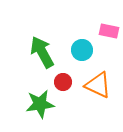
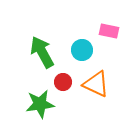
orange triangle: moved 2 px left, 1 px up
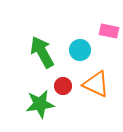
cyan circle: moved 2 px left
red circle: moved 4 px down
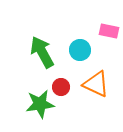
red circle: moved 2 px left, 1 px down
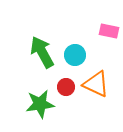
cyan circle: moved 5 px left, 5 px down
red circle: moved 5 px right
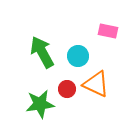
pink rectangle: moved 1 px left
cyan circle: moved 3 px right, 1 px down
red circle: moved 1 px right, 2 px down
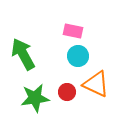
pink rectangle: moved 35 px left
green arrow: moved 19 px left, 2 px down
red circle: moved 3 px down
green star: moved 5 px left, 6 px up
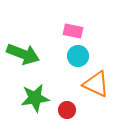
green arrow: rotated 140 degrees clockwise
red circle: moved 18 px down
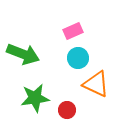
pink rectangle: rotated 36 degrees counterclockwise
cyan circle: moved 2 px down
